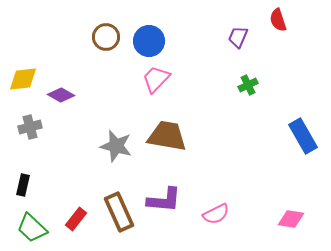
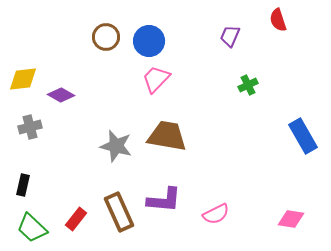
purple trapezoid: moved 8 px left, 1 px up
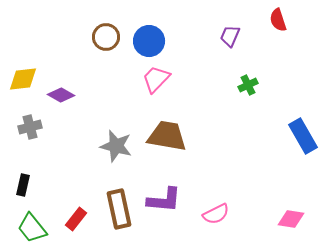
brown rectangle: moved 3 px up; rotated 12 degrees clockwise
green trapezoid: rotated 8 degrees clockwise
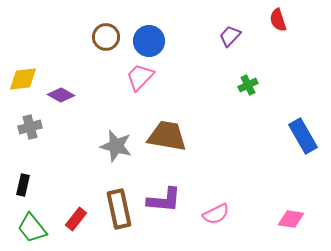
purple trapezoid: rotated 20 degrees clockwise
pink trapezoid: moved 16 px left, 2 px up
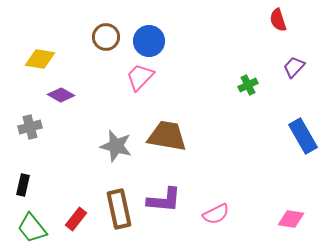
purple trapezoid: moved 64 px right, 31 px down
yellow diamond: moved 17 px right, 20 px up; rotated 16 degrees clockwise
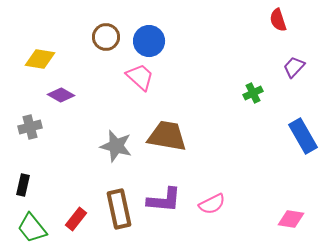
pink trapezoid: rotated 88 degrees clockwise
green cross: moved 5 px right, 8 px down
pink semicircle: moved 4 px left, 10 px up
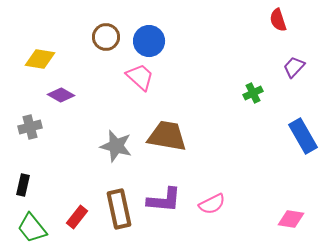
red rectangle: moved 1 px right, 2 px up
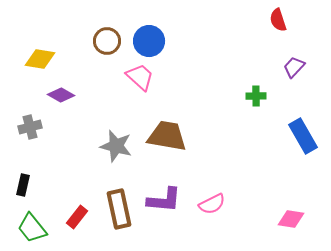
brown circle: moved 1 px right, 4 px down
green cross: moved 3 px right, 3 px down; rotated 24 degrees clockwise
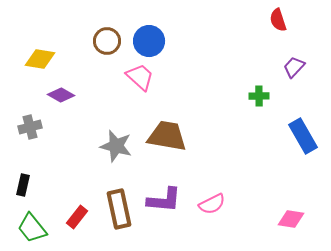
green cross: moved 3 px right
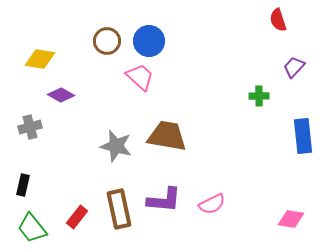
blue rectangle: rotated 24 degrees clockwise
